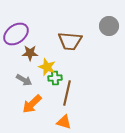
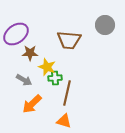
gray circle: moved 4 px left, 1 px up
brown trapezoid: moved 1 px left, 1 px up
orange triangle: moved 1 px up
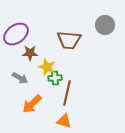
gray arrow: moved 4 px left, 2 px up
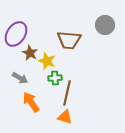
purple ellipse: rotated 20 degrees counterclockwise
brown star: rotated 28 degrees clockwise
yellow star: moved 6 px up
orange arrow: moved 1 px left, 2 px up; rotated 100 degrees clockwise
orange triangle: moved 1 px right, 4 px up
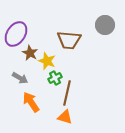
green cross: rotated 24 degrees counterclockwise
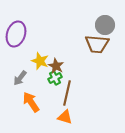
purple ellipse: rotated 15 degrees counterclockwise
brown trapezoid: moved 28 px right, 4 px down
brown star: moved 26 px right, 13 px down
yellow star: moved 7 px left
gray arrow: rotated 98 degrees clockwise
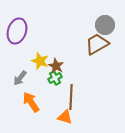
purple ellipse: moved 1 px right, 3 px up
brown trapezoid: rotated 145 degrees clockwise
brown line: moved 4 px right, 4 px down; rotated 10 degrees counterclockwise
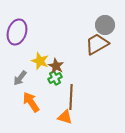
purple ellipse: moved 1 px down
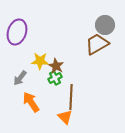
yellow star: rotated 18 degrees counterclockwise
orange triangle: rotated 28 degrees clockwise
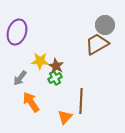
brown line: moved 10 px right, 4 px down
orange triangle: rotated 28 degrees clockwise
